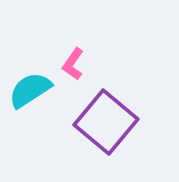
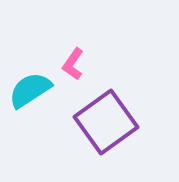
purple square: rotated 14 degrees clockwise
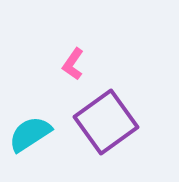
cyan semicircle: moved 44 px down
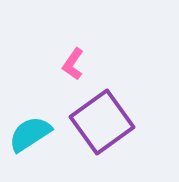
purple square: moved 4 px left
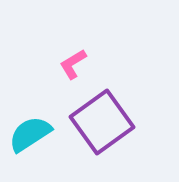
pink L-shape: rotated 24 degrees clockwise
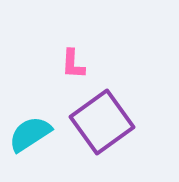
pink L-shape: rotated 56 degrees counterclockwise
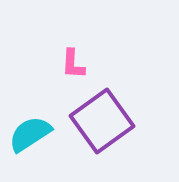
purple square: moved 1 px up
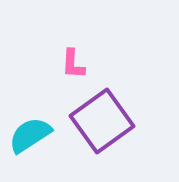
cyan semicircle: moved 1 px down
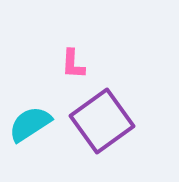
cyan semicircle: moved 11 px up
